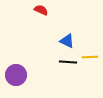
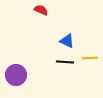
yellow line: moved 1 px down
black line: moved 3 px left
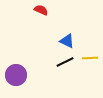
black line: rotated 30 degrees counterclockwise
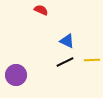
yellow line: moved 2 px right, 2 px down
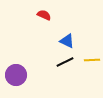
red semicircle: moved 3 px right, 5 px down
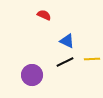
yellow line: moved 1 px up
purple circle: moved 16 px right
